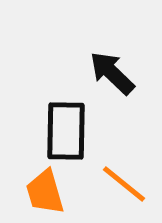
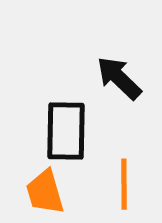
black arrow: moved 7 px right, 5 px down
orange line: rotated 51 degrees clockwise
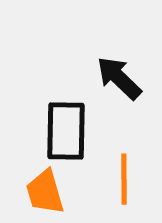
orange line: moved 5 px up
